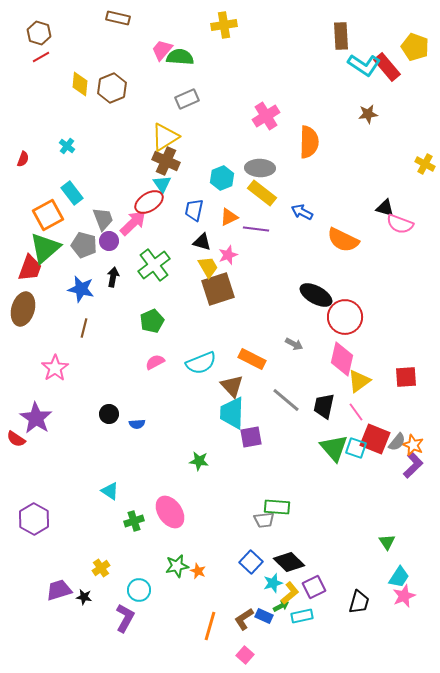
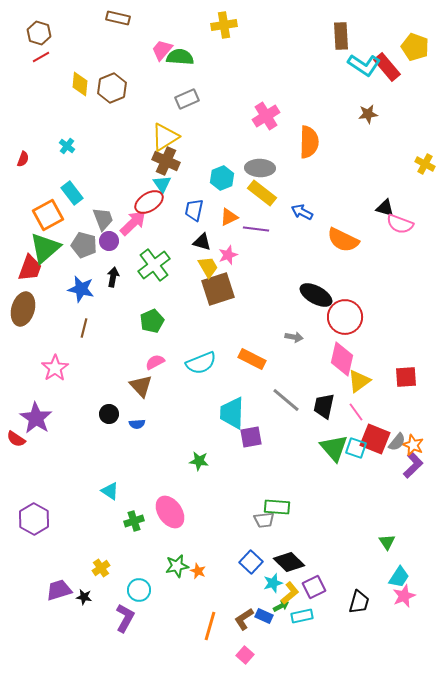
gray arrow at (294, 344): moved 7 px up; rotated 18 degrees counterclockwise
brown triangle at (232, 386): moved 91 px left
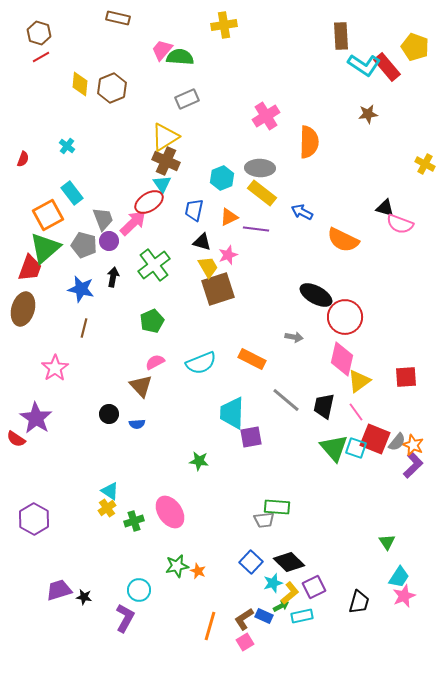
yellow cross at (101, 568): moved 6 px right, 60 px up
pink square at (245, 655): moved 13 px up; rotated 18 degrees clockwise
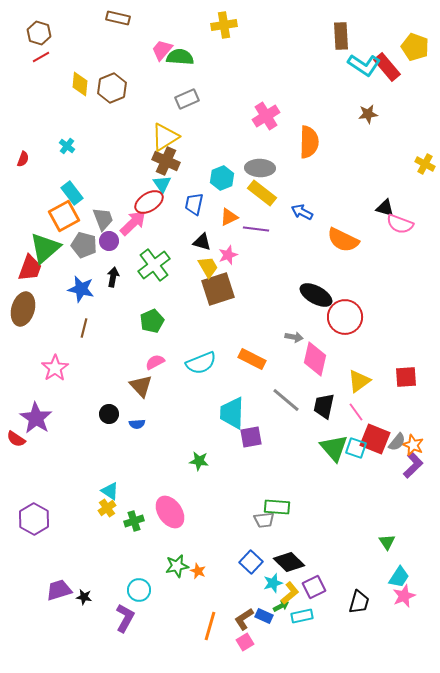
blue trapezoid at (194, 210): moved 6 px up
orange square at (48, 215): moved 16 px right, 1 px down
pink diamond at (342, 359): moved 27 px left
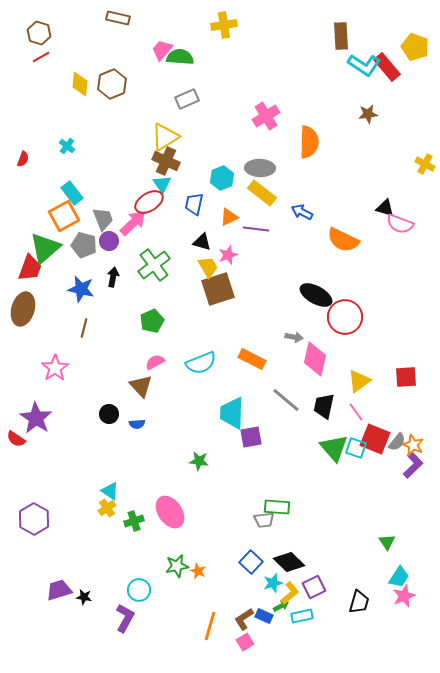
brown hexagon at (112, 88): moved 4 px up
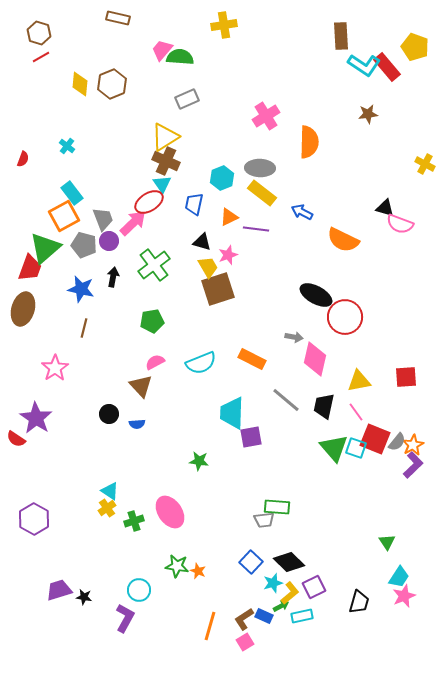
green pentagon at (152, 321): rotated 15 degrees clockwise
yellow triangle at (359, 381): rotated 25 degrees clockwise
orange star at (413, 445): rotated 20 degrees clockwise
green star at (177, 566): rotated 20 degrees clockwise
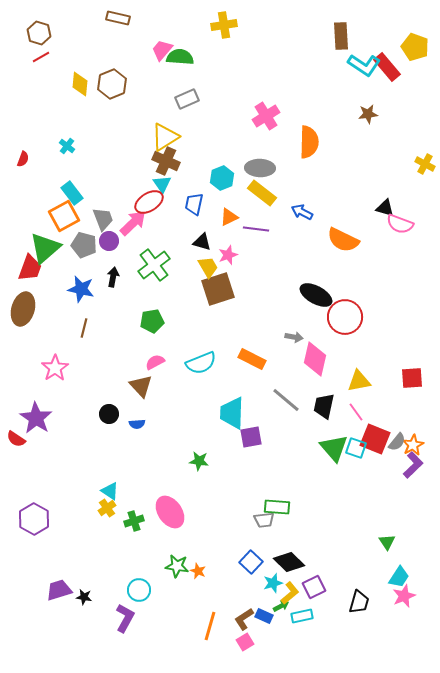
red square at (406, 377): moved 6 px right, 1 px down
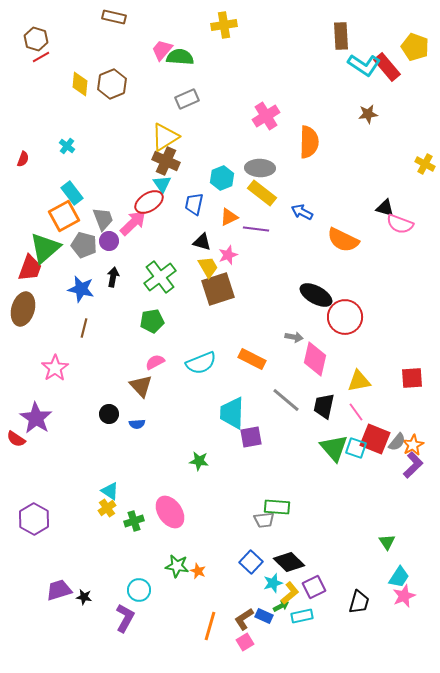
brown rectangle at (118, 18): moved 4 px left, 1 px up
brown hexagon at (39, 33): moved 3 px left, 6 px down
green cross at (154, 265): moved 6 px right, 12 px down
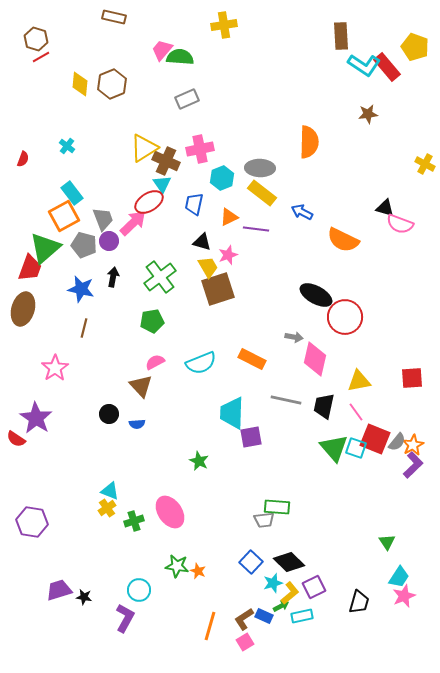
pink cross at (266, 116): moved 66 px left, 33 px down; rotated 20 degrees clockwise
yellow triangle at (165, 137): moved 21 px left, 11 px down
gray line at (286, 400): rotated 28 degrees counterclockwise
green star at (199, 461): rotated 18 degrees clockwise
cyan triangle at (110, 491): rotated 12 degrees counterclockwise
purple hexagon at (34, 519): moved 2 px left, 3 px down; rotated 20 degrees counterclockwise
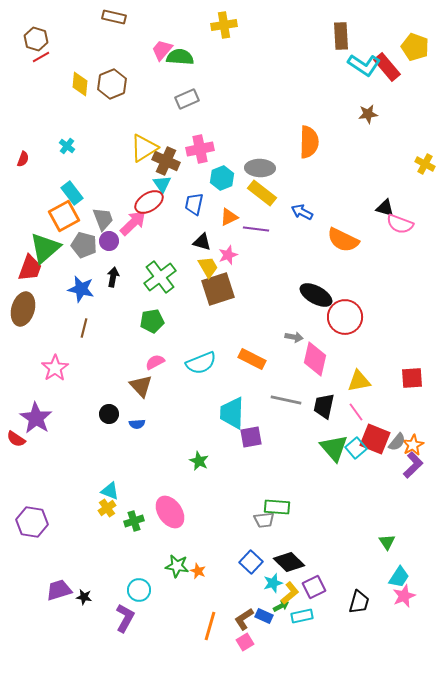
cyan square at (356, 448): rotated 30 degrees clockwise
